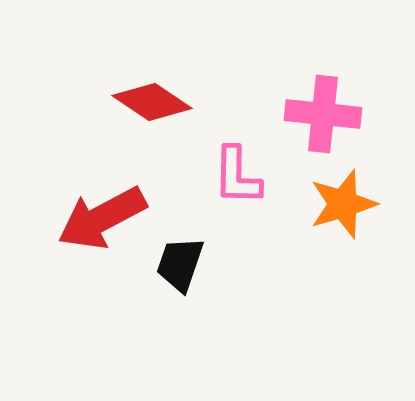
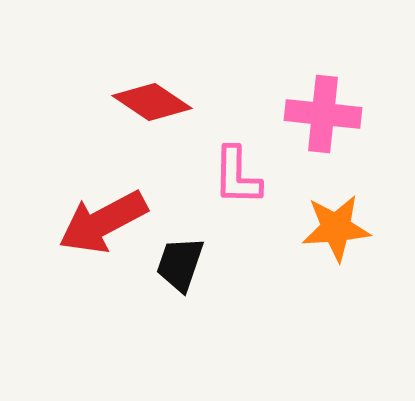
orange star: moved 7 px left, 24 px down; rotated 12 degrees clockwise
red arrow: moved 1 px right, 4 px down
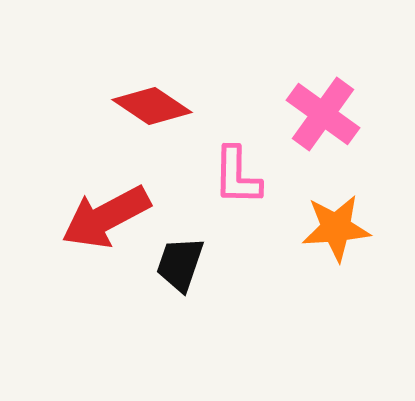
red diamond: moved 4 px down
pink cross: rotated 30 degrees clockwise
red arrow: moved 3 px right, 5 px up
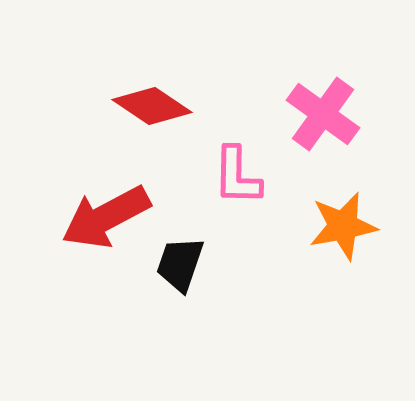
orange star: moved 7 px right, 2 px up; rotated 6 degrees counterclockwise
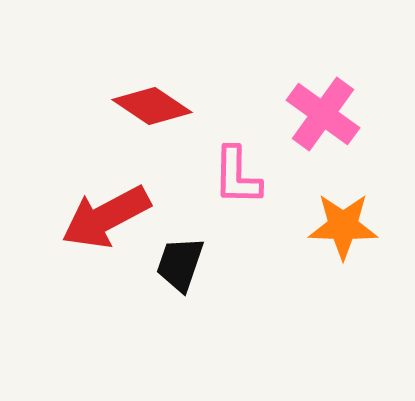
orange star: rotated 12 degrees clockwise
